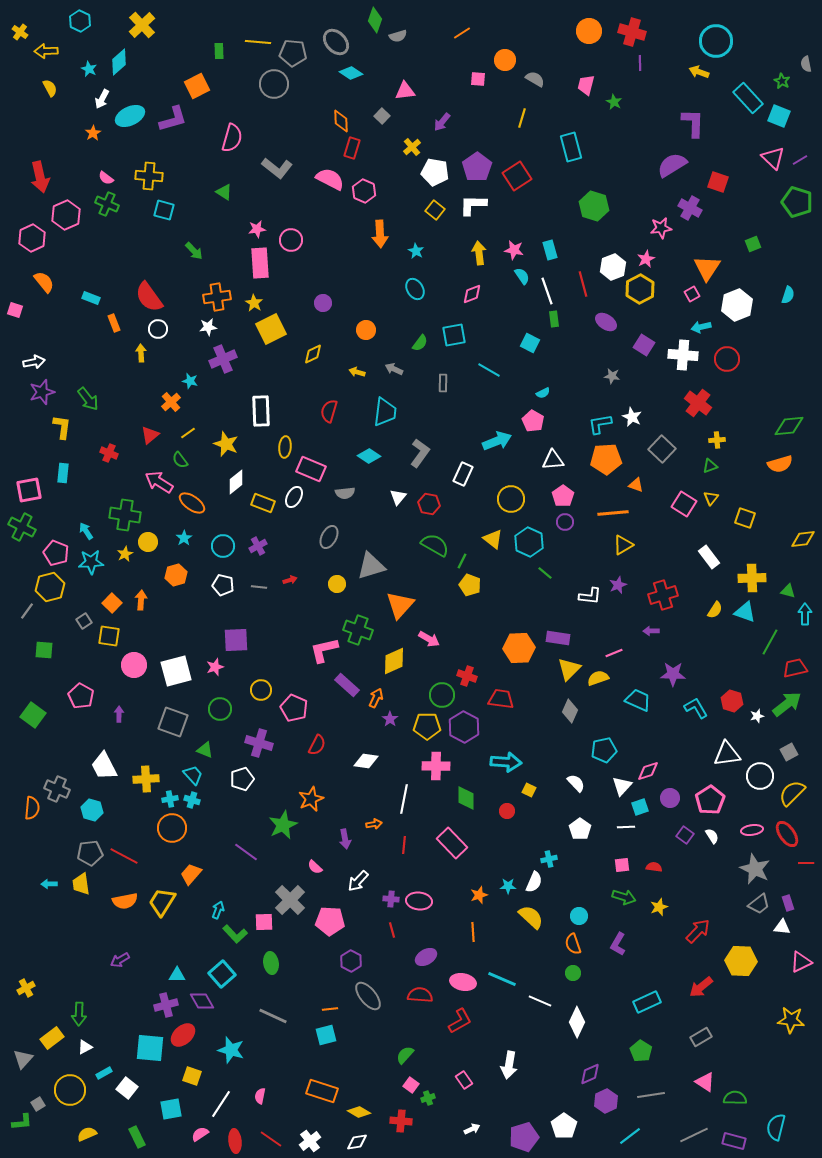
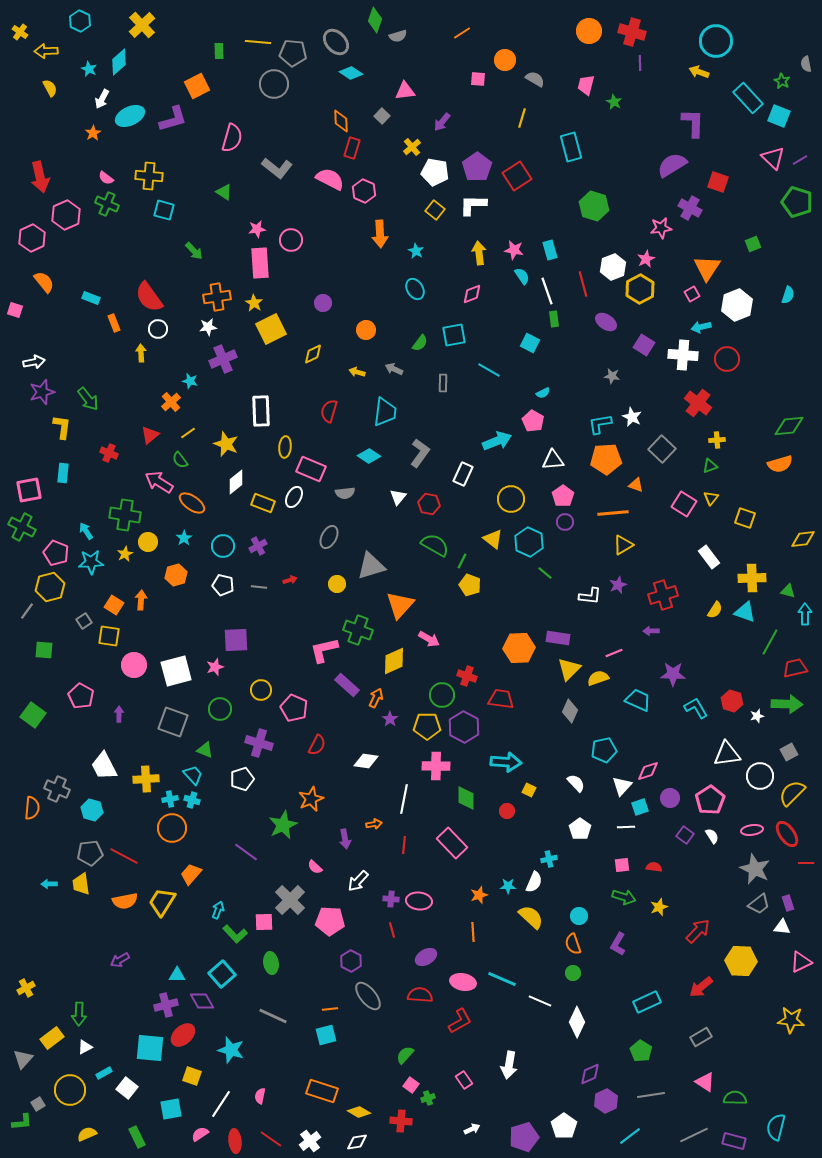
orange square at (112, 603): moved 2 px right, 2 px down; rotated 12 degrees counterclockwise
green arrow at (787, 704): rotated 40 degrees clockwise
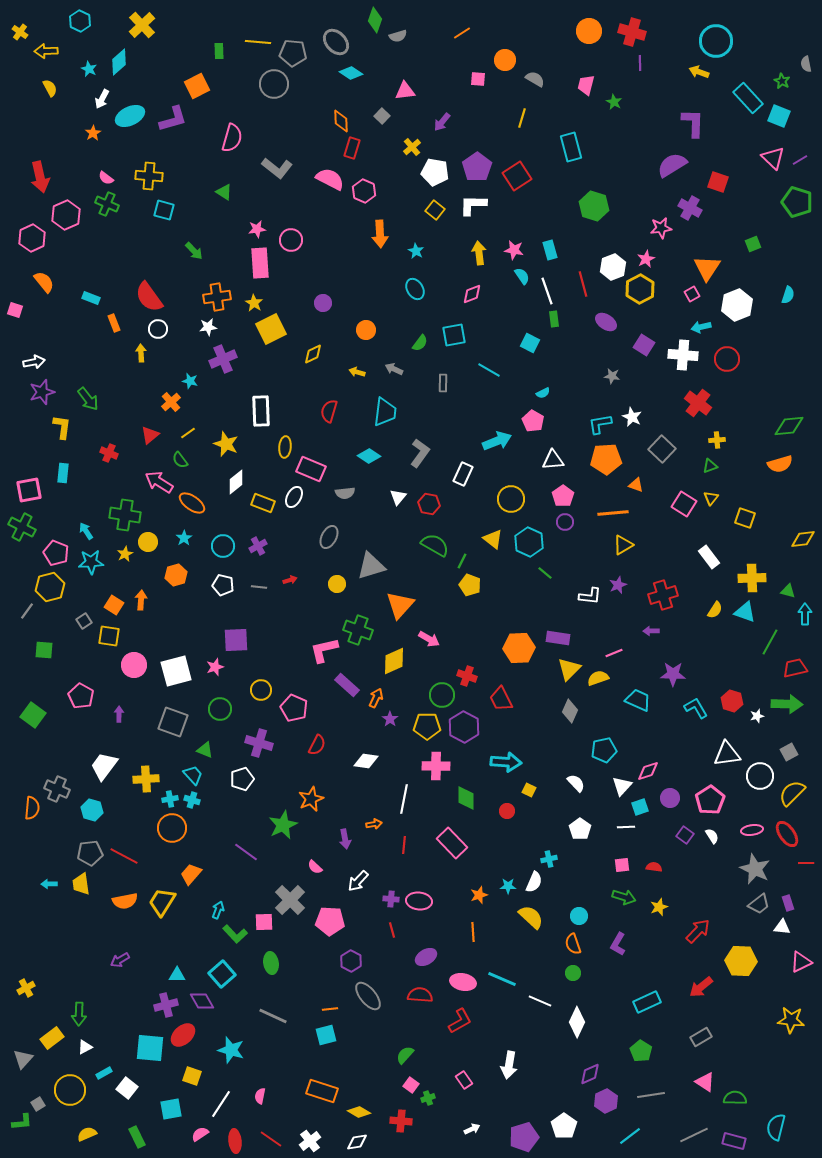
red trapezoid at (501, 699): rotated 124 degrees counterclockwise
white trapezoid at (104, 766): rotated 64 degrees clockwise
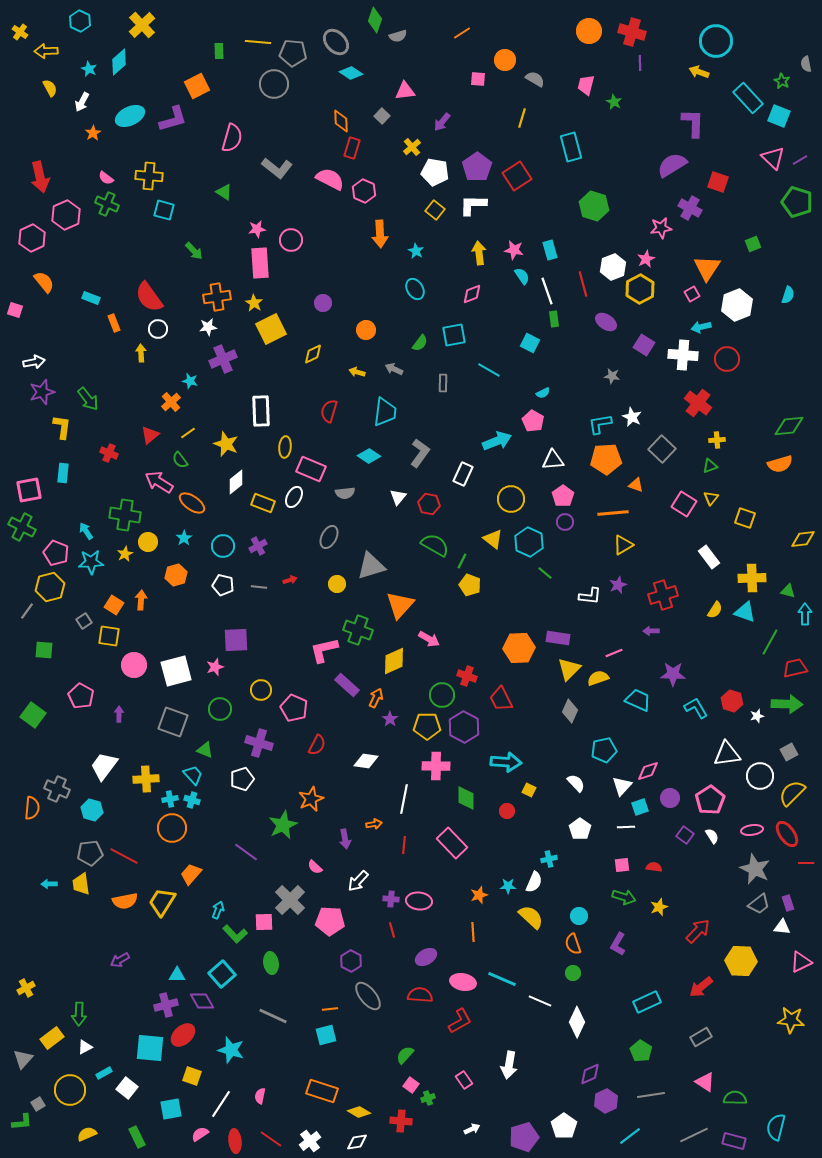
white arrow at (102, 99): moved 20 px left, 3 px down
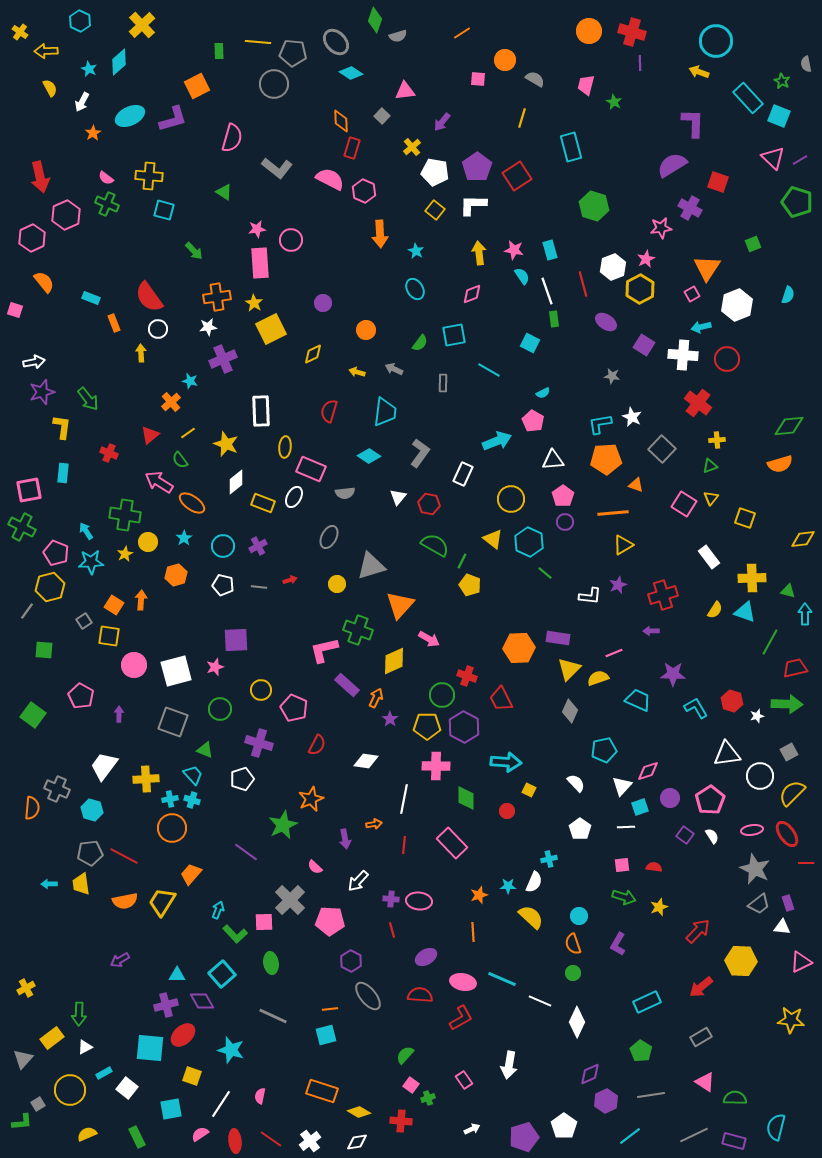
red L-shape at (460, 1021): moved 1 px right, 3 px up
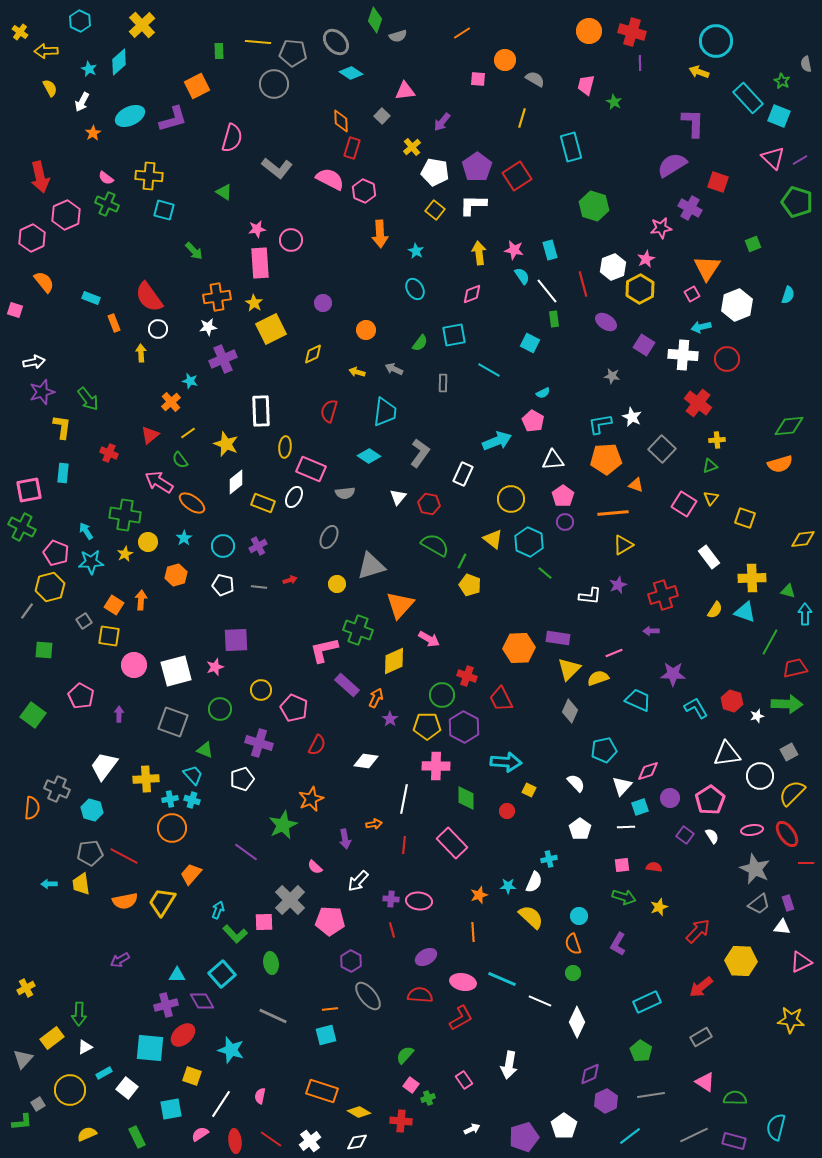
white line at (547, 291): rotated 20 degrees counterclockwise
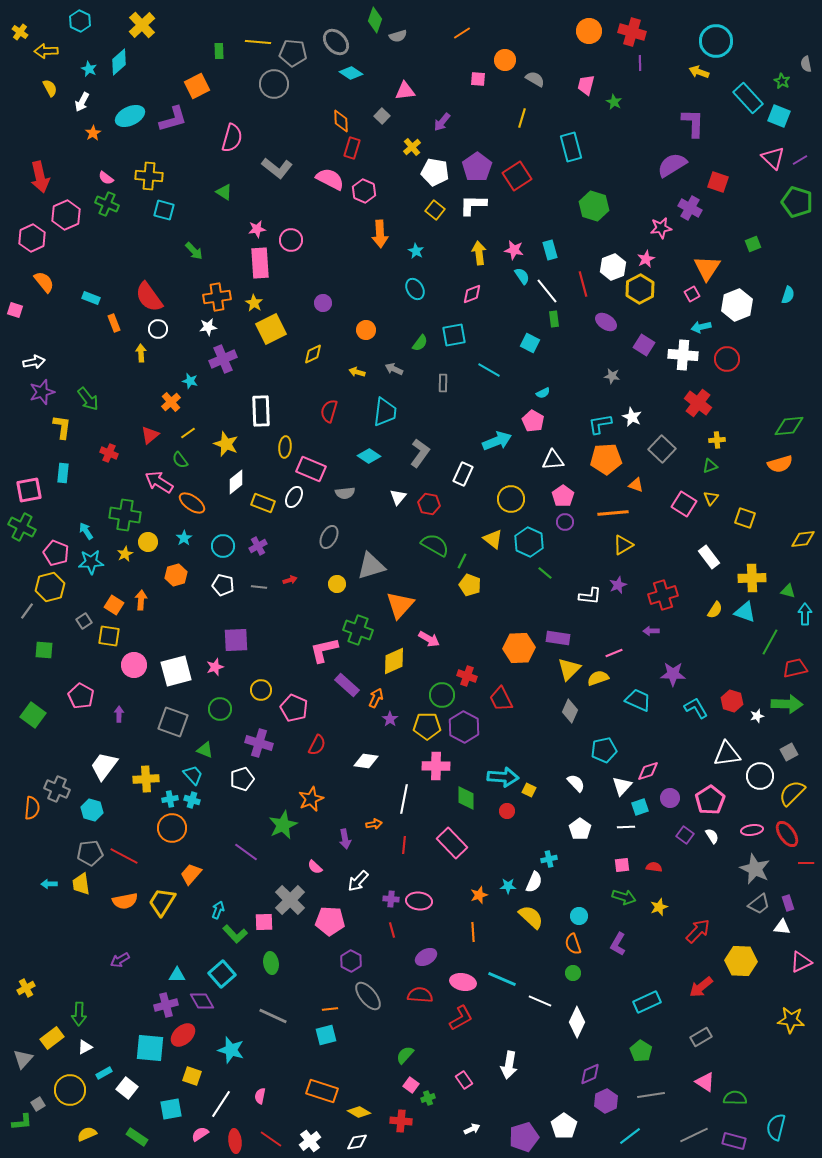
cyan arrow at (506, 762): moved 3 px left, 15 px down
green rectangle at (137, 1137): rotated 30 degrees counterclockwise
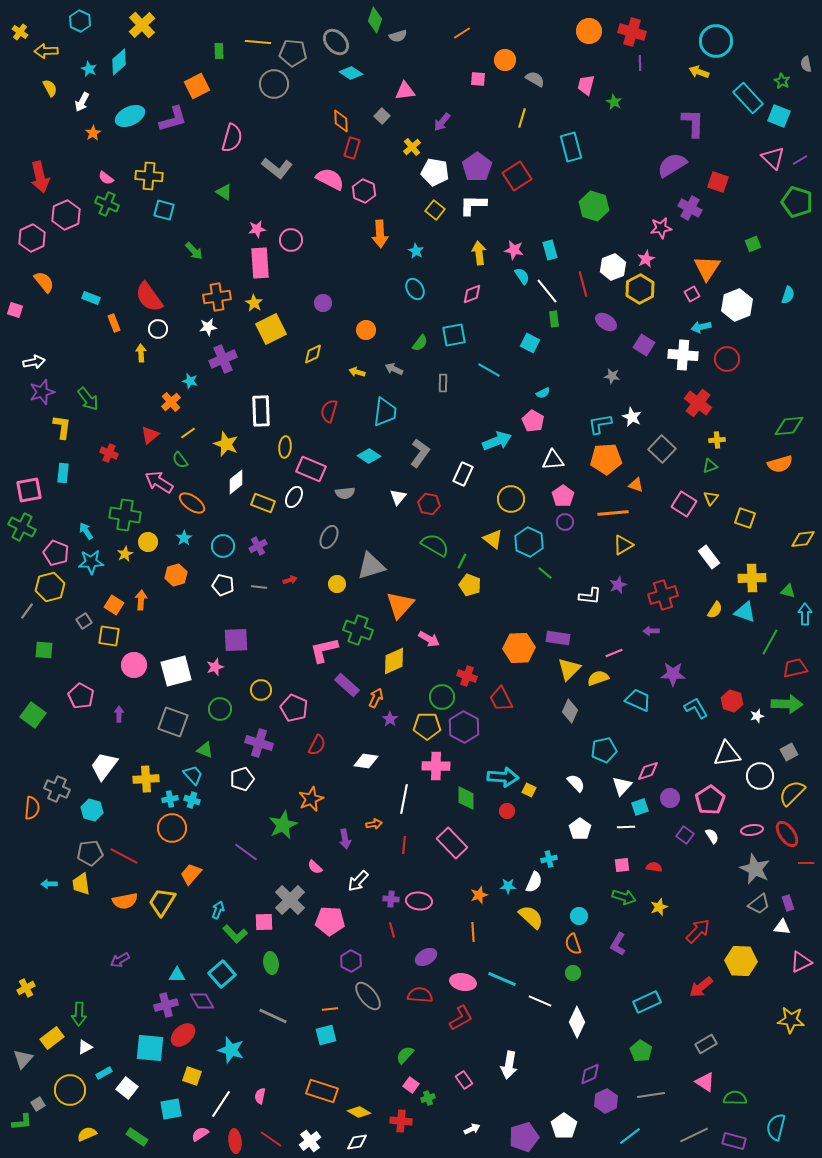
green circle at (442, 695): moved 2 px down
gray rectangle at (701, 1037): moved 5 px right, 7 px down
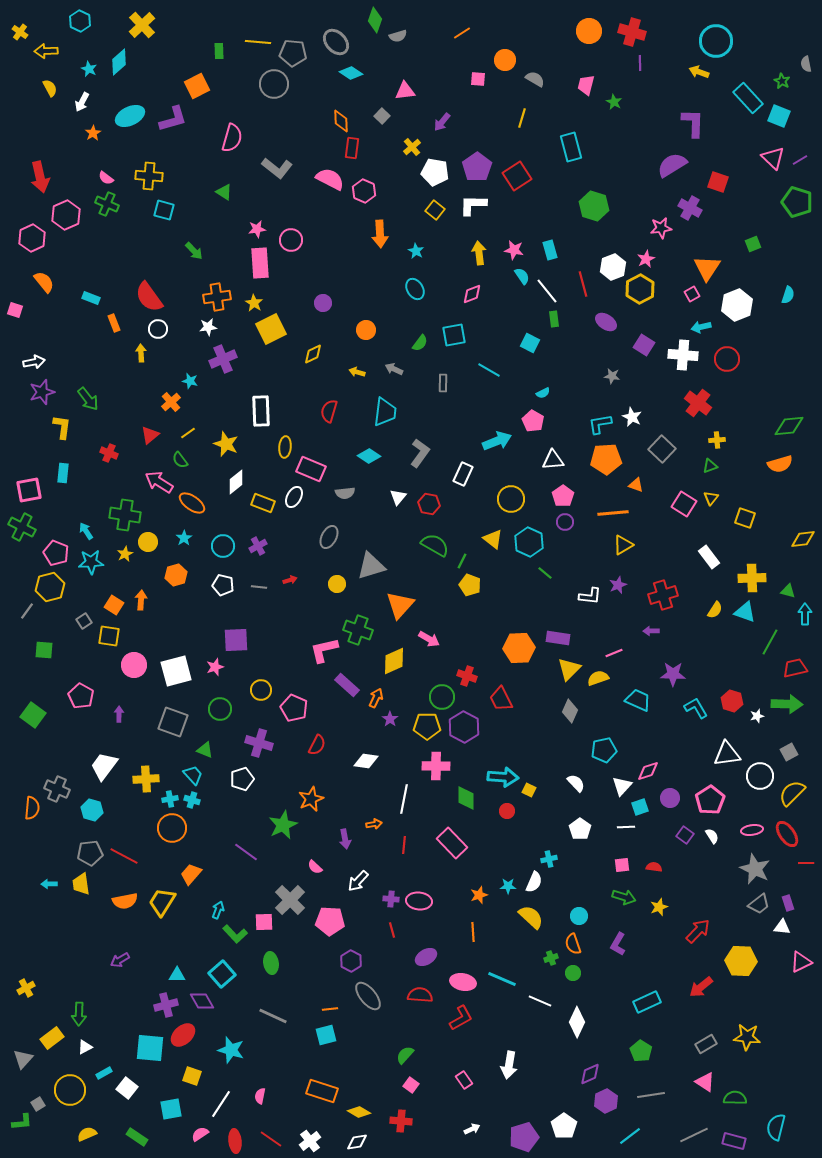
red rectangle at (352, 148): rotated 10 degrees counterclockwise
yellow star at (791, 1020): moved 44 px left, 17 px down
green cross at (428, 1098): moved 123 px right, 140 px up
